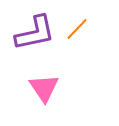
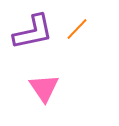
purple L-shape: moved 2 px left, 1 px up
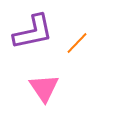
orange line: moved 14 px down
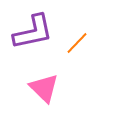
pink triangle: rotated 12 degrees counterclockwise
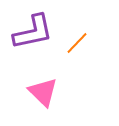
pink triangle: moved 1 px left, 4 px down
